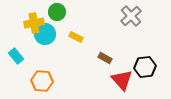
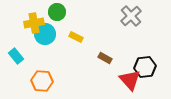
red triangle: moved 8 px right
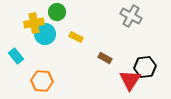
gray cross: rotated 20 degrees counterclockwise
red triangle: rotated 15 degrees clockwise
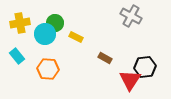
green circle: moved 2 px left, 11 px down
yellow cross: moved 14 px left
cyan rectangle: moved 1 px right
orange hexagon: moved 6 px right, 12 px up
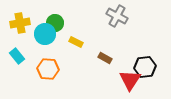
gray cross: moved 14 px left
yellow rectangle: moved 5 px down
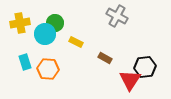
cyan rectangle: moved 8 px right, 6 px down; rotated 21 degrees clockwise
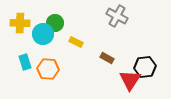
yellow cross: rotated 12 degrees clockwise
cyan circle: moved 2 px left
brown rectangle: moved 2 px right
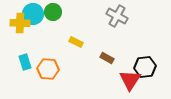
green circle: moved 2 px left, 11 px up
cyan circle: moved 10 px left, 20 px up
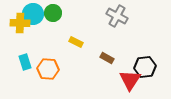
green circle: moved 1 px down
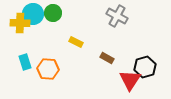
black hexagon: rotated 10 degrees counterclockwise
